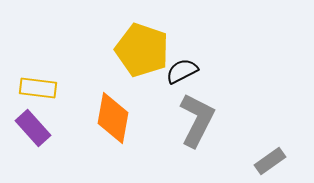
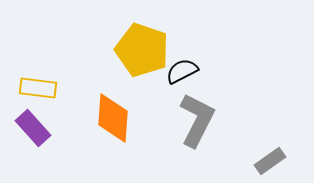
orange diamond: rotated 6 degrees counterclockwise
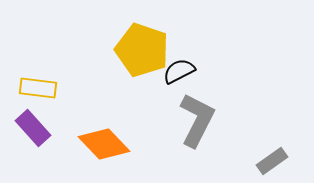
black semicircle: moved 3 px left
orange diamond: moved 9 px left, 26 px down; rotated 48 degrees counterclockwise
gray rectangle: moved 2 px right
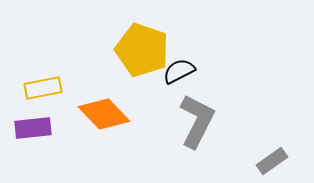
yellow rectangle: moved 5 px right; rotated 18 degrees counterclockwise
gray L-shape: moved 1 px down
purple rectangle: rotated 54 degrees counterclockwise
orange diamond: moved 30 px up
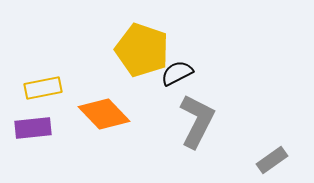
black semicircle: moved 2 px left, 2 px down
gray rectangle: moved 1 px up
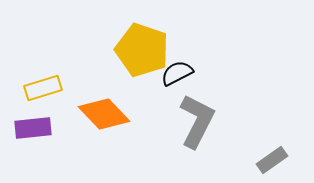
yellow rectangle: rotated 6 degrees counterclockwise
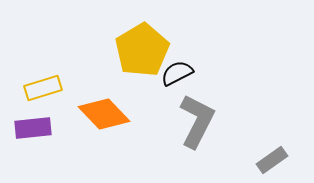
yellow pentagon: rotated 22 degrees clockwise
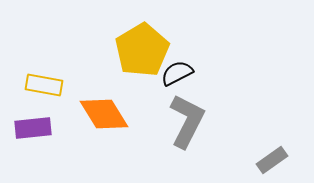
yellow rectangle: moved 1 px right, 3 px up; rotated 27 degrees clockwise
orange diamond: rotated 12 degrees clockwise
gray L-shape: moved 10 px left
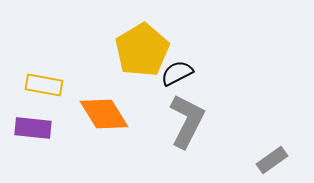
purple rectangle: rotated 12 degrees clockwise
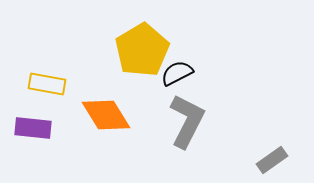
yellow rectangle: moved 3 px right, 1 px up
orange diamond: moved 2 px right, 1 px down
